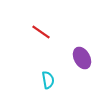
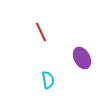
red line: rotated 30 degrees clockwise
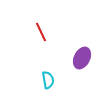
purple ellipse: rotated 55 degrees clockwise
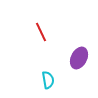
purple ellipse: moved 3 px left
